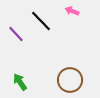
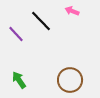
green arrow: moved 1 px left, 2 px up
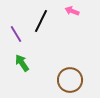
black line: rotated 70 degrees clockwise
purple line: rotated 12 degrees clockwise
green arrow: moved 3 px right, 17 px up
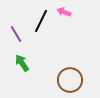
pink arrow: moved 8 px left, 1 px down
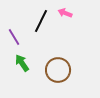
pink arrow: moved 1 px right, 1 px down
purple line: moved 2 px left, 3 px down
brown circle: moved 12 px left, 10 px up
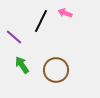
purple line: rotated 18 degrees counterclockwise
green arrow: moved 2 px down
brown circle: moved 2 px left
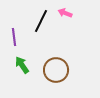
purple line: rotated 42 degrees clockwise
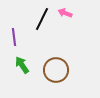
black line: moved 1 px right, 2 px up
